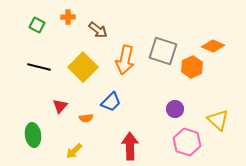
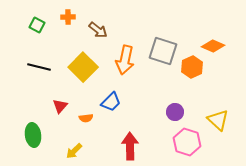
purple circle: moved 3 px down
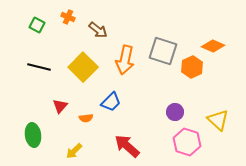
orange cross: rotated 24 degrees clockwise
red arrow: moved 3 px left; rotated 48 degrees counterclockwise
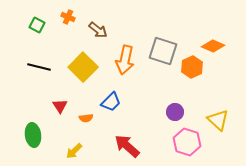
red triangle: rotated 14 degrees counterclockwise
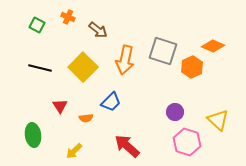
black line: moved 1 px right, 1 px down
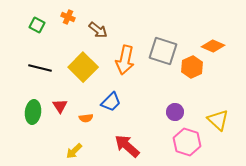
green ellipse: moved 23 px up; rotated 15 degrees clockwise
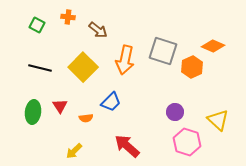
orange cross: rotated 16 degrees counterclockwise
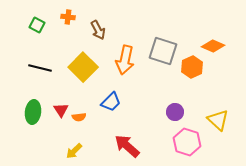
brown arrow: rotated 24 degrees clockwise
red triangle: moved 1 px right, 4 px down
orange semicircle: moved 7 px left, 1 px up
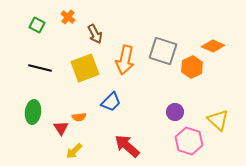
orange cross: rotated 32 degrees clockwise
brown arrow: moved 3 px left, 4 px down
yellow square: moved 2 px right, 1 px down; rotated 24 degrees clockwise
red triangle: moved 18 px down
pink hexagon: moved 2 px right, 1 px up
